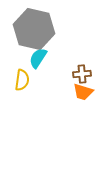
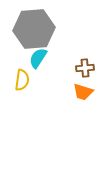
gray hexagon: rotated 18 degrees counterclockwise
brown cross: moved 3 px right, 6 px up
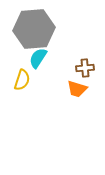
yellow semicircle: rotated 10 degrees clockwise
orange trapezoid: moved 6 px left, 3 px up
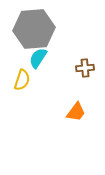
orange trapezoid: moved 1 px left, 23 px down; rotated 70 degrees counterclockwise
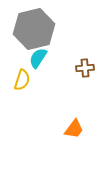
gray hexagon: rotated 9 degrees counterclockwise
orange trapezoid: moved 2 px left, 17 px down
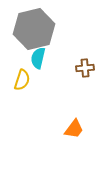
cyan semicircle: rotated 20 degrees counterclockwise
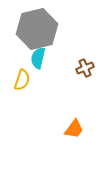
gray hexagon: moved 3 px right
brown cross: rotated 18 degrees counterclockwise
